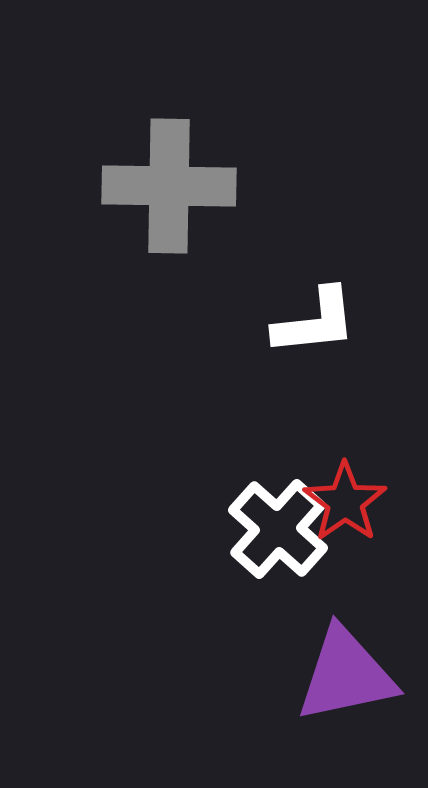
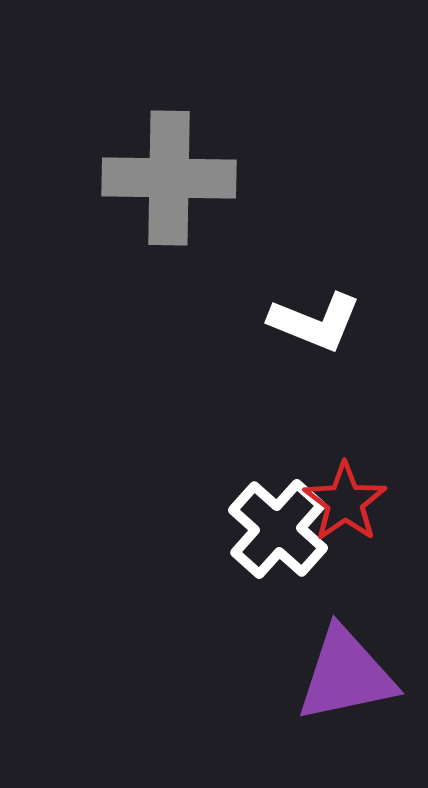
gray cross: moved 8 px up
white L-shape: rotated 28 degrees clockwise
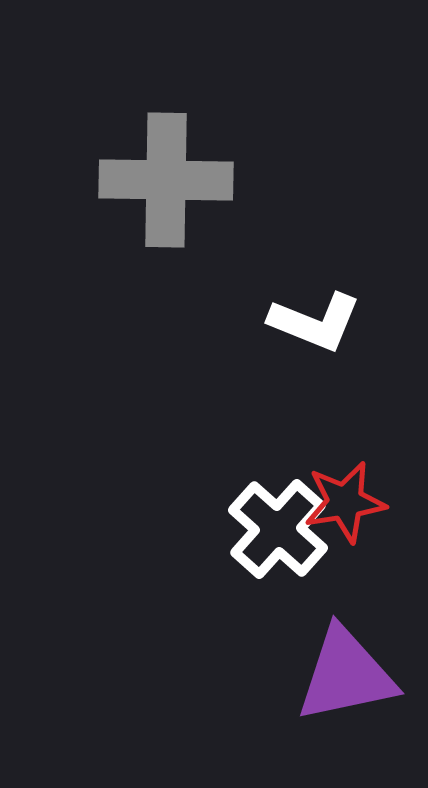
gray cross: moved 3 px left, 2 px down
red star: rotated 26 degrees clockwise
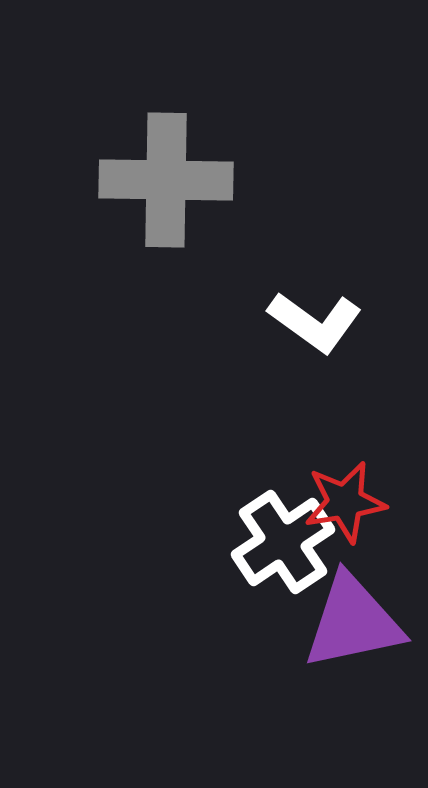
white L-shape: rotated 14 degrees clockwise
white cross: moved 5 px right, 13 px down; rotated 14 degrees clockwise
purple triangle: moved 7 px right, 53 px up
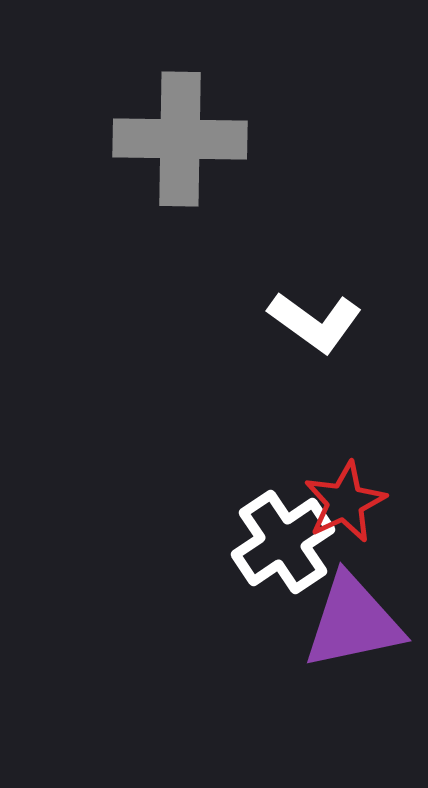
gray cross: moved 14 px right, 41 px up
red star: rotated 16 degrees counterclockwise
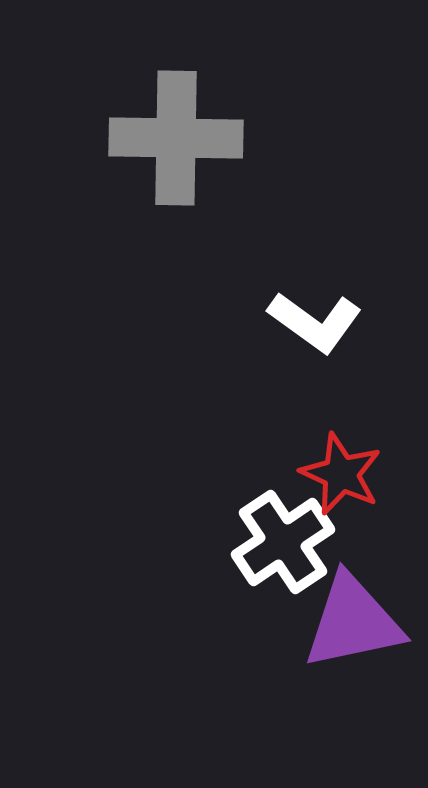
gray cross: moved 4 px left, 1 px up
red star: moved 4 px left, 28 px up; rotated 22 degrees counterclockwise
